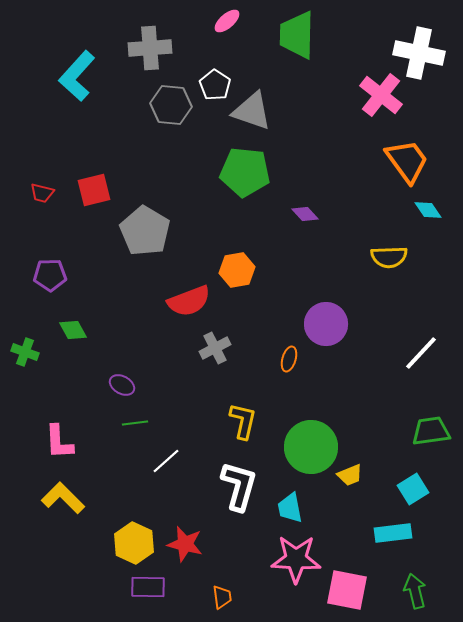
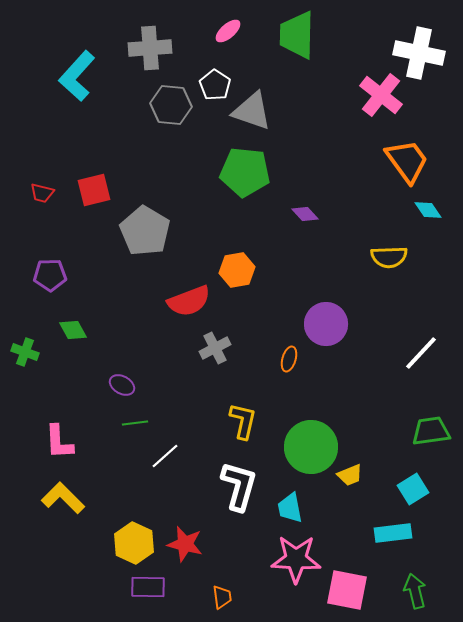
pink ellipse at (227, 21): moved 1 px right, 10 px down
white line at (166, 461): moved 1 px left, 5 px up
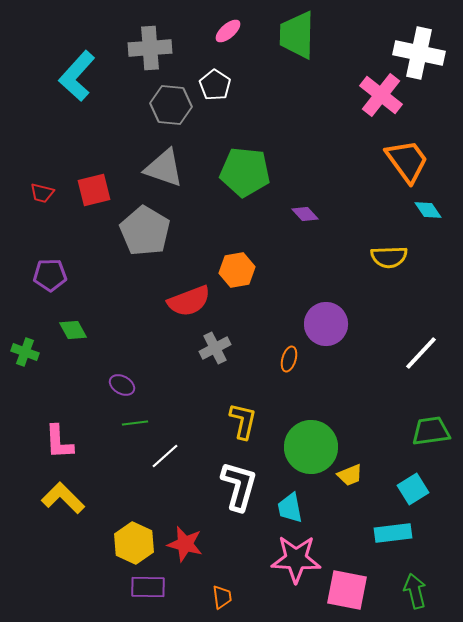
gray triangle at (252, 111): moved 88 px left, 57 px down
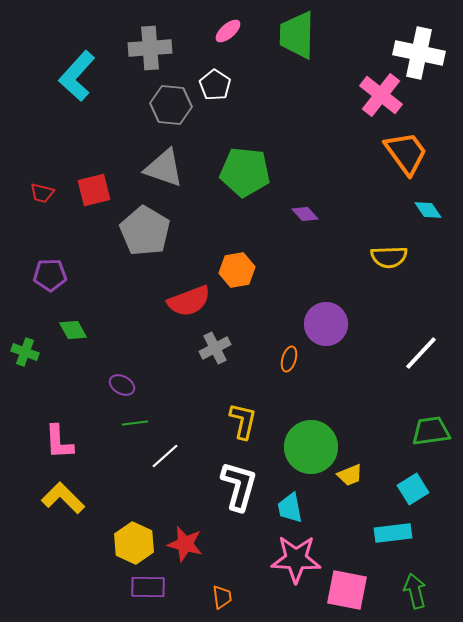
orange trapezoid at (407, 161): moved 1 px left, 8 px up
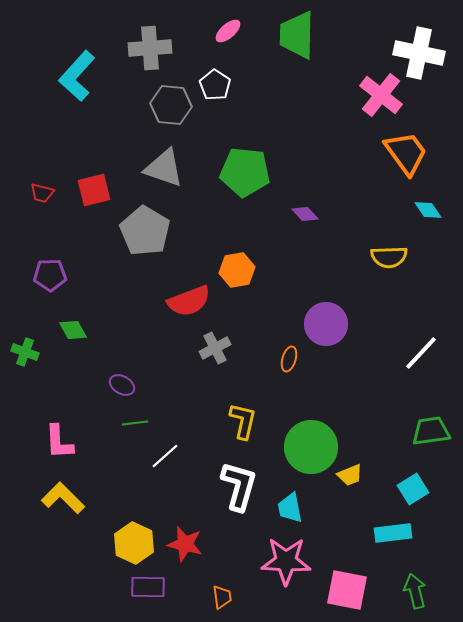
pink star at (296, 559): moved 10 px left, 2 px down
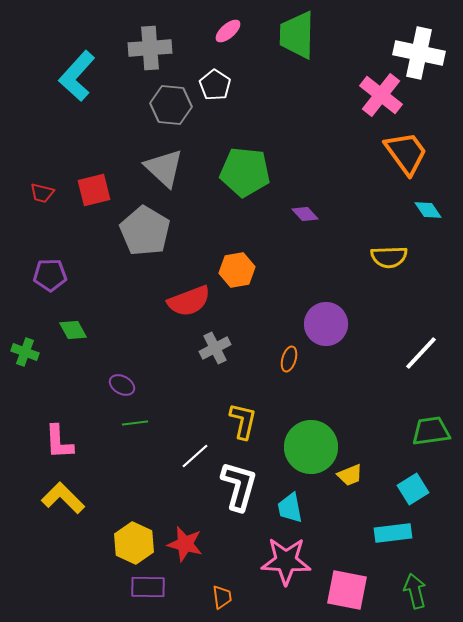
gray triangle at (164, 168): rotated 24 degrees clockwise
white line at (165, 456): moved 30 px right
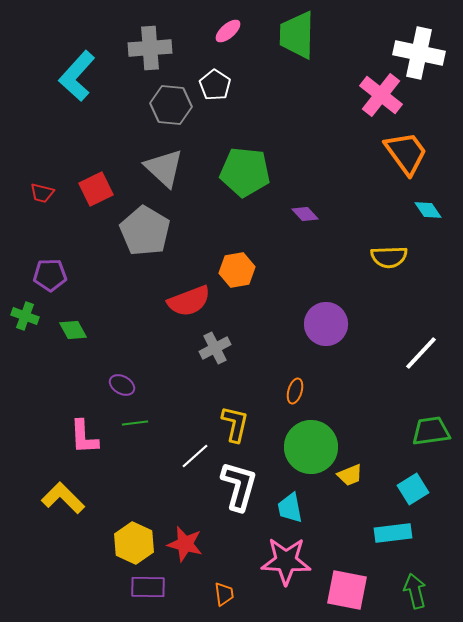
red square at (94, 190): moved 2 px right, 1 px up; rotated 12 degrees counterclockwise
green cross at (25, 352): moved 36 px up
orange ellipse at (289, 359): moved 6 px right, 32 px down
yellow L-shape at (243, 421): moved 8 px left, 3 px down
pink L-shape at (59, 442): moved 25 px right, 5 px up
orange trapezoid at (222, 597): moved 2 px right, 3 px up
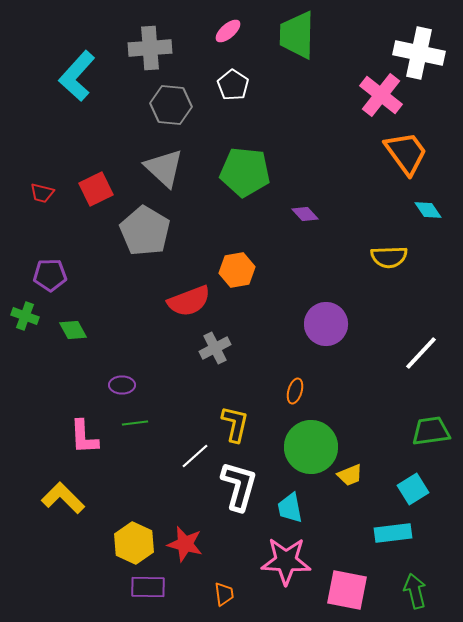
white pentagon at (215, 85): moved 18 px right
purple ellipse at (122, 385): rotated 30 degrees counterclockwise
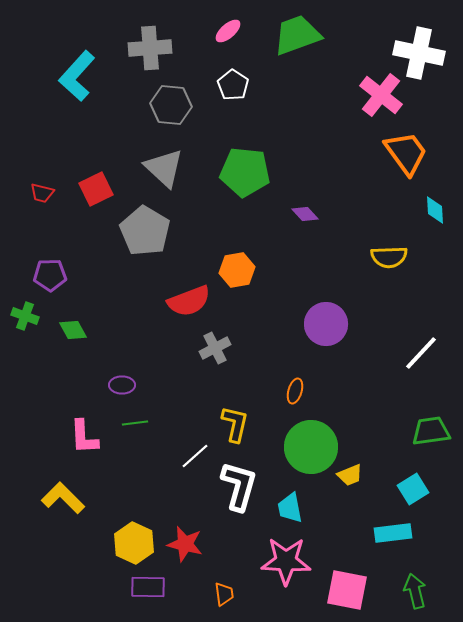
green trapezoid at (297, 35): rotated 69 degrees clockwise
cyan diamond at (428, 210): moved 7 px right; rotated 32 degrees clockwise
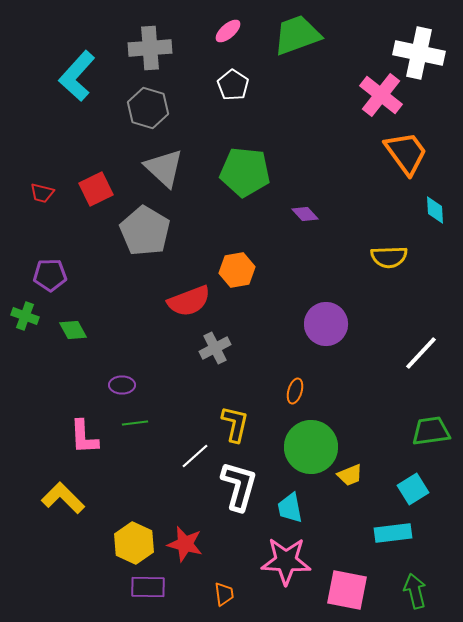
gray hexagon at (171, 105): moved 23 px left, 3 px down; rotated 12 degrees clockwise
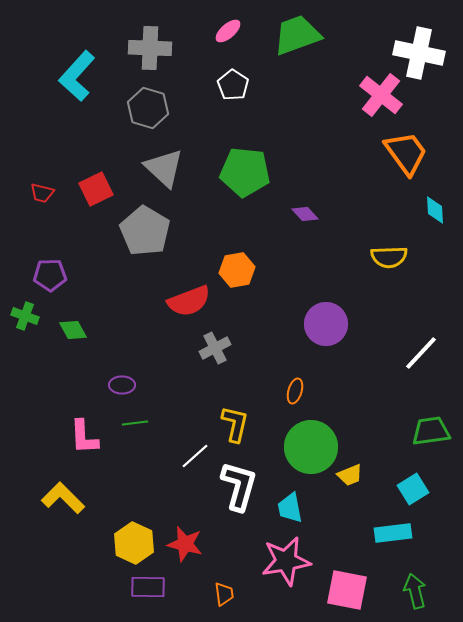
gray cross at (150, 48): rotated 6 degrees clockwise
pink star at (286, 561): rotated 12 degrees counterclockwise
